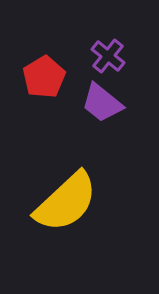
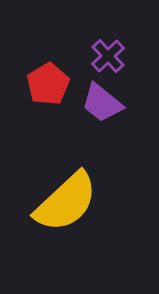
purple cross: rotated 8 degrees clockwise
red pentagon: moved 4 px right, 7 px down
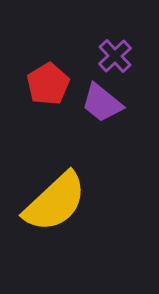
purple cross: moved 7 px right
yellow semicircle: moved 11 px left
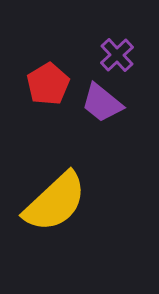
purple cross: moved 2 px right, 1 px up
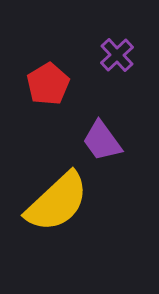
purple trapezoid: moved 38 px down; rotated 15 degrees clockwise
yellow semicircle: moved 2 px right
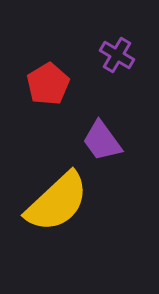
purple cross: rotated 16 degrees counterclockwise
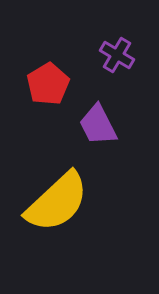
purple trapezoid: moved 4 px left, 16 px up; rotated 9 degrees clockwise
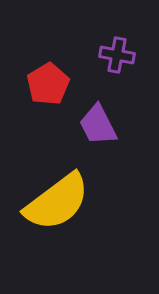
purple cross: rotated 20 degrees counterclockwise
yellow semicircle: rotated 6 degrees clockwise
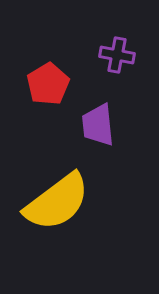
purple trapezoid: rotated 21 degrees clockwise
